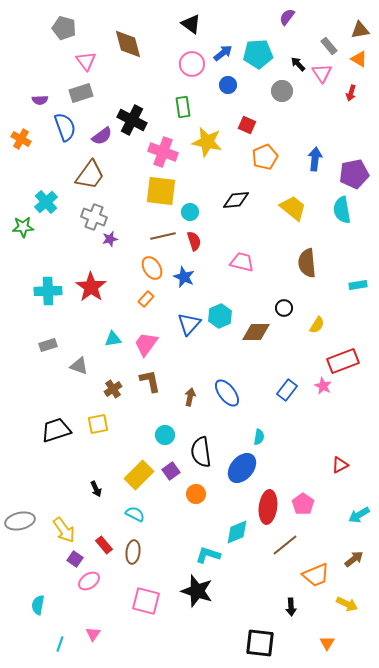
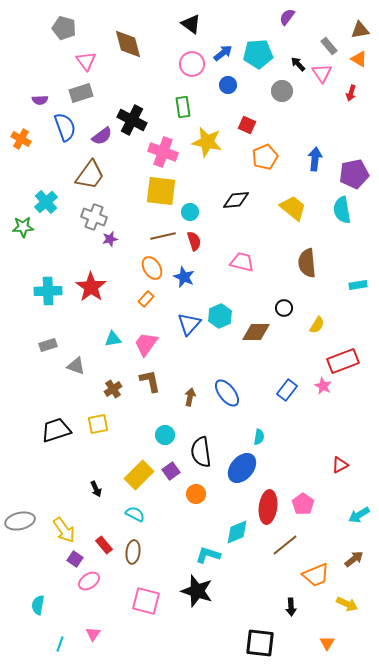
gray triangle at (79, 366): moved 3 px left
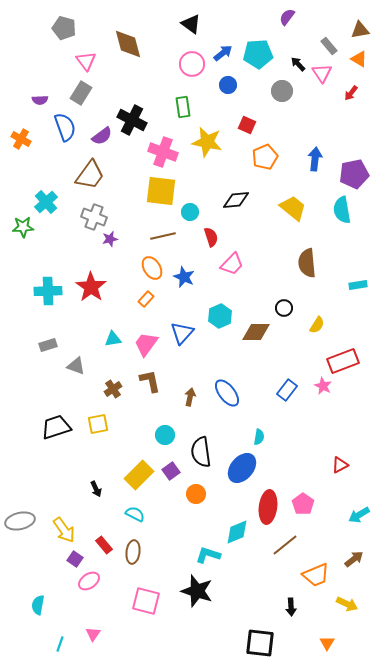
gray rectangle at (81, 93): rotated 40 degrees counterclockwise
red arrow at (351, 93): rotated 21 degrees clockwise
red semicircle at (194, 241): moved 17 px right, 4 px up
pink trapezoid at (242, 262): moved 10 px left, 2 px down; rotated 120 degrees clockwise
blue triangle at (189, 324): moved 7 px left, 9 px down
black trapezoid at (56, 430): moved 3 px up
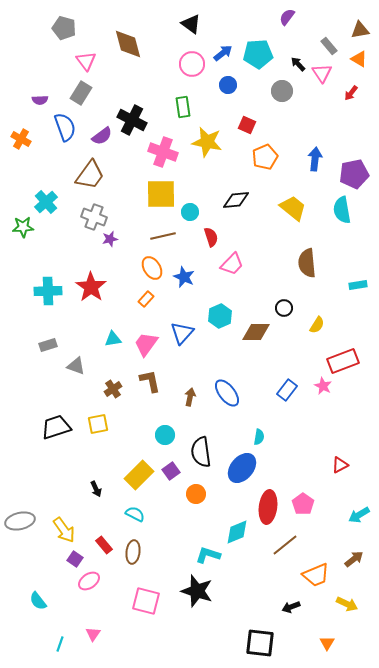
yellow square at (161, 191): moved 3 px down; rotated 8 degrees counterclockwise
cyan semicircle at (38, 605): moved 4 px up; rotated 48 degrees counterclockwise
black arrow at (291, 607): rotated 72 degrees clockwise
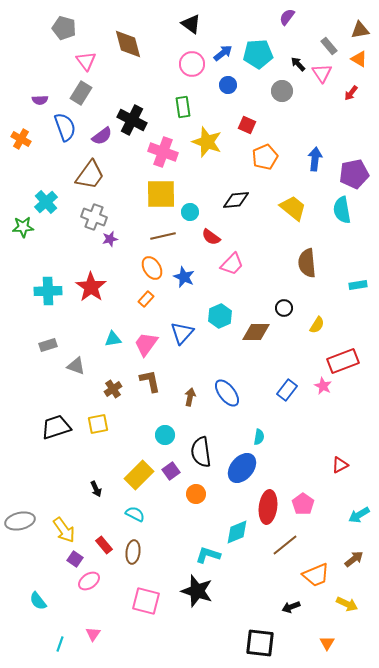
yellow star at (207, 142): rotated 8 degrees clockwise
red semicircle at (211, 237): rotated 144 degrees clockwise
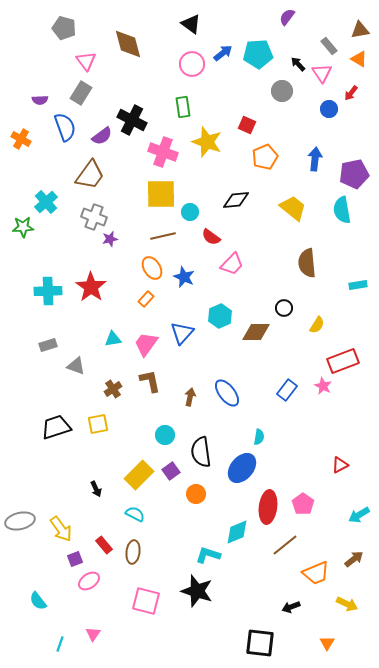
blue circle at (228, 85): moved 101 px right, 24 px down
yellow arrow at (64, 530): moved 3 px left, 1 px up
purple square at (75, 559): rotated 35 degrees clockwise
orange trapezoid at (316, 575): moved 2 px up
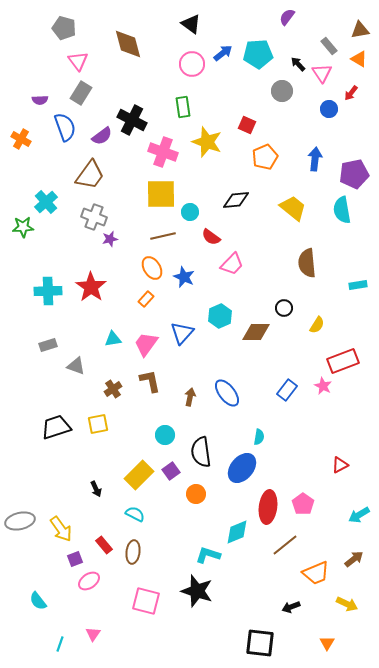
pink triangle at (86, 61): moved 8 px left
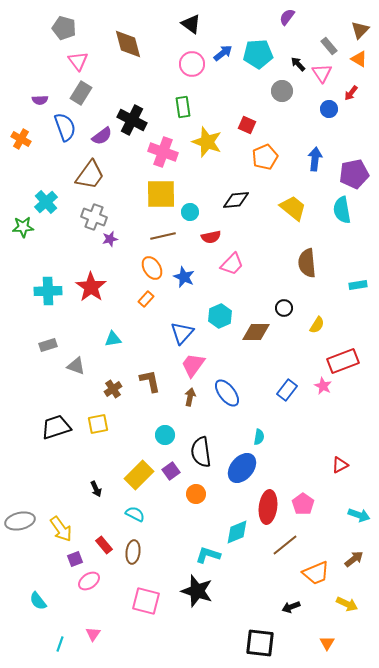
brown triangle at (360, 30): rotated 36 degrees counterclockwise
red semicircle at (211, 237): rotated 48 degrees counterclockwise
pink trapezoid at (146, 344): moved 47 px right, 21 px down
cyan arrow at (359, 515): rotated 130 degrees counterclockwise
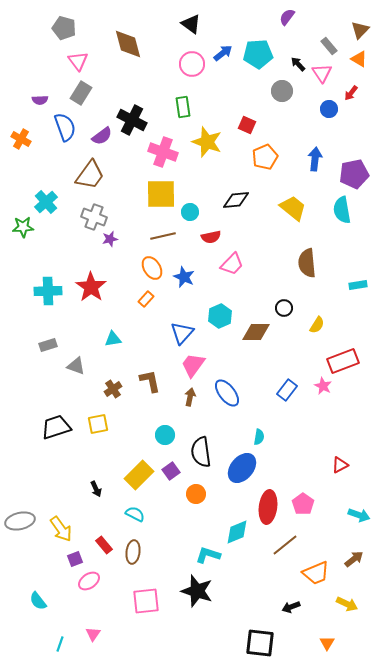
pink square at (146, 601): rotated 20 degrees counterclockwise
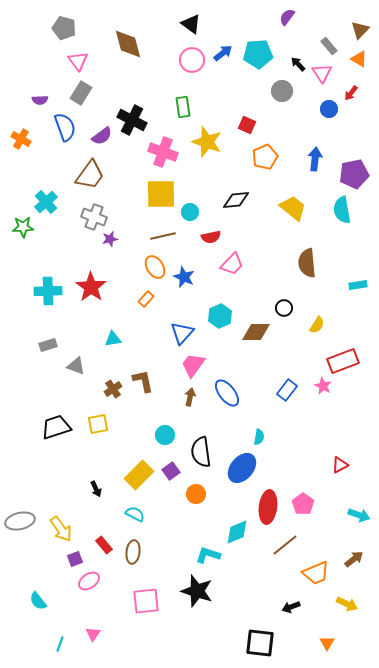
pink circle at (192, 64): moved 4 px up
orange ellipse at (152, 268): moved 3 px right, 1 px up
brown L-shape at (150, 381): moved 7 px left
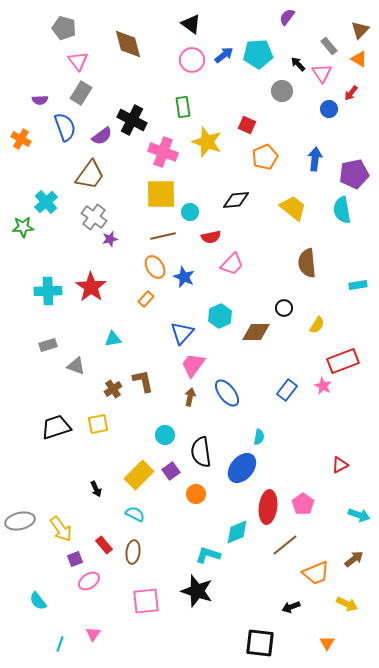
blue arrow at (223, 53): moved 1 px right, 2 px down
gray cross at (94, 217): rotated 15 degrees clockwise
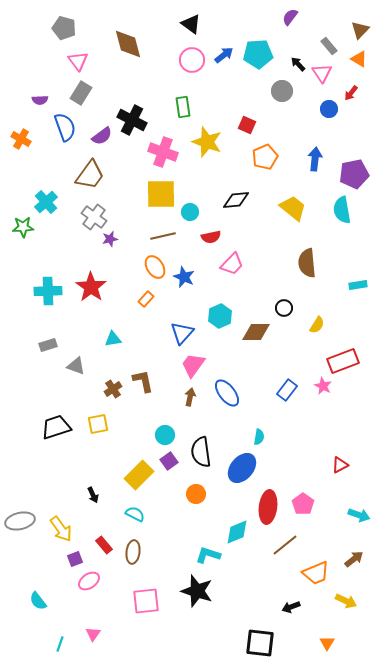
purple semicircle at (287, 17): moved 3 px right
purple square at (171, 471): moved 2 px left, 10 px up
black arrow at (96, 489): moved 3 px left, 6 px down
yellow arrow at (347, 604): moved 1 px left, 3 px up
